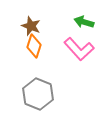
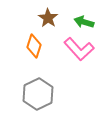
brown star: moved 17 px right, 8 px up; rotated 12 degrees clockwise
gray hexagon: rotated 12 degrees clockwise
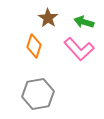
gray hexagon: rotated 16 degrees clockwise
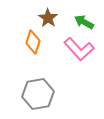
green arrow: rotated 12 degrees clockwise
orange diamond: moved 1 px left, 4 px up
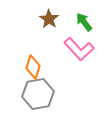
brown star: moved 1 px right, 1 px down
green arrow: rotated 24 degrees clockwise
orange diamond: moved 25 px down
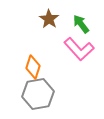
green arrow: moved 3 px left, 2 px down
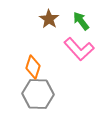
green arrow: moved 3 px up
gray hexagon: rotated 12 degrees clockwise
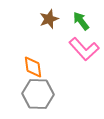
brown star: rotated 18 degrees clockwise
pink L-shape: moved 5 px right
orange diamond: rotated 25 degrees counterclockwise
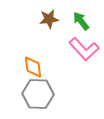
brown star: rotated 12 degrees clockwise
